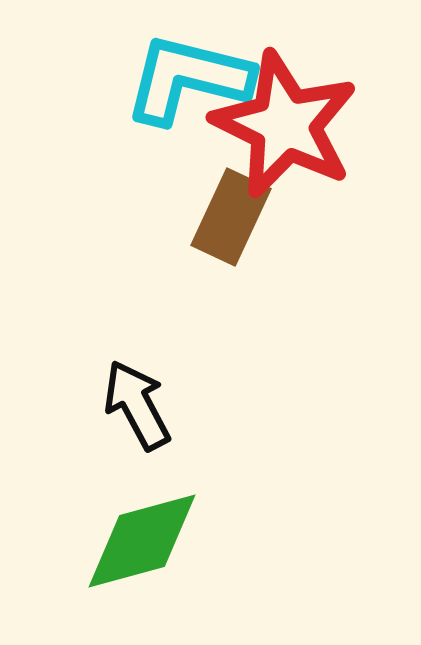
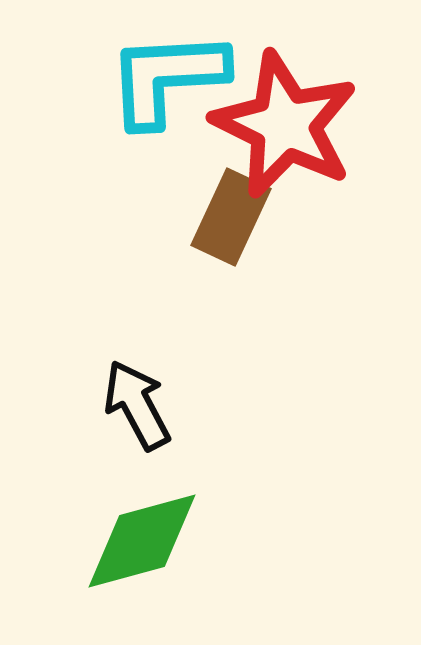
cyan L-shape: moved 21 px left, 1 px up; rotated 17 degrees counterclockwise
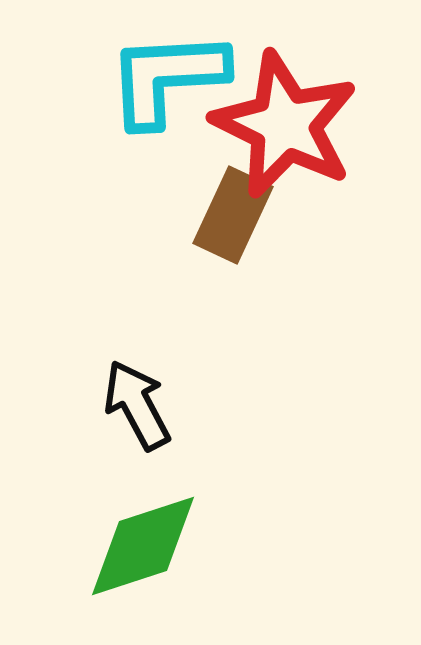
brown rectangle: moved 2 px right, 2 px up
green diamond: moved 1 px right, 5 px down; rotated 3 degrees counterclockwise
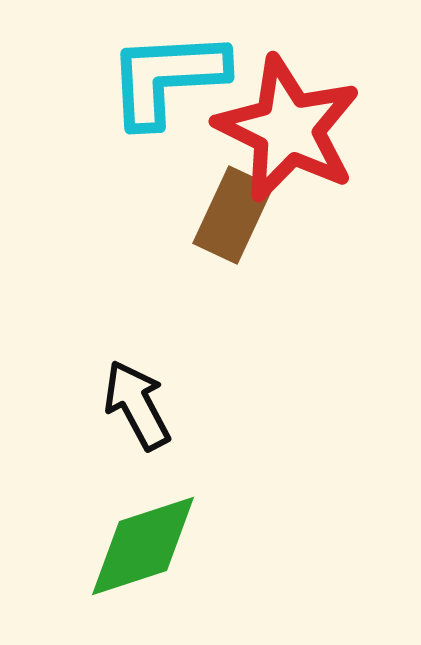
red star: moved 3 px right, 4 px down
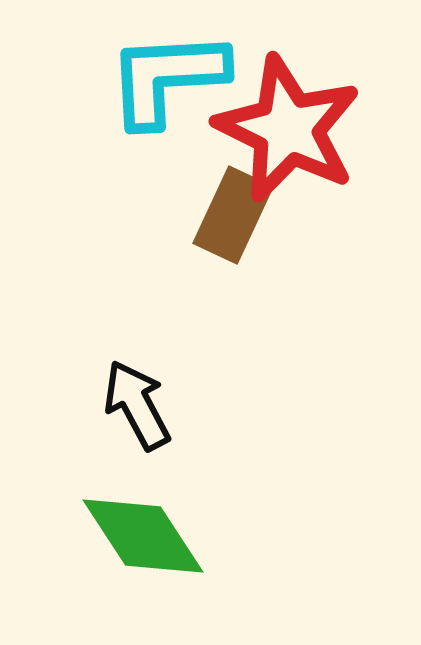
green diamond: moved 10 px up; rotated 75 degrees clockwise
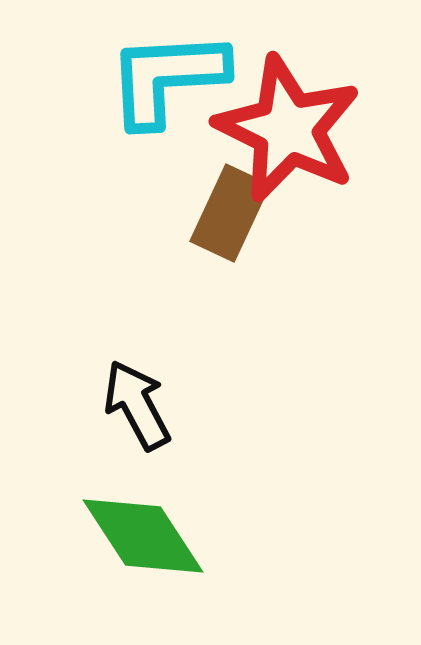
brown rectangle: moved 3 px left, 2 px up
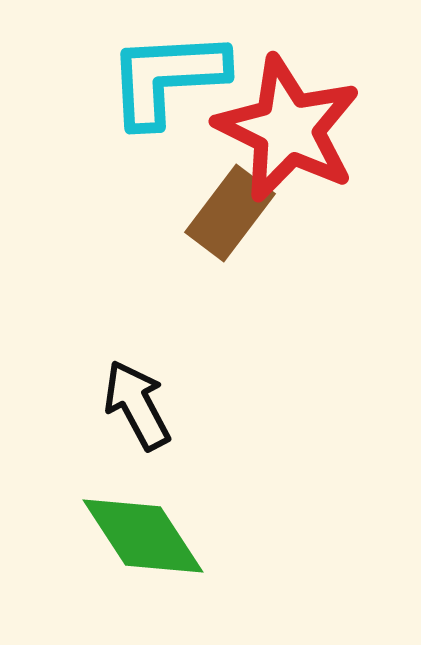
brown rectangle: rotated 12 degrees clockwise
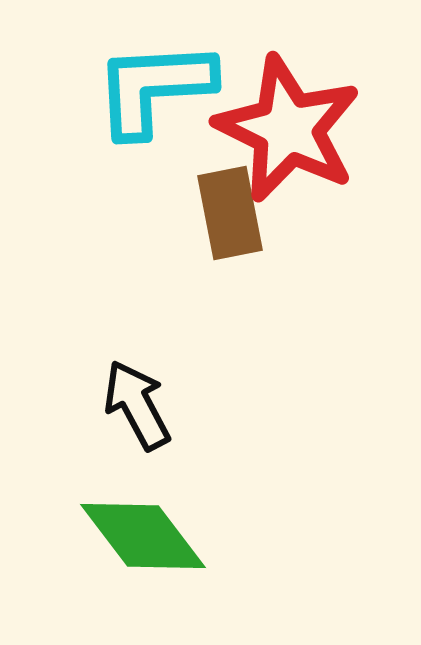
cyan L-shape: moved 13 px left, 10 px down
brown rectangle: rotated 48 degrees counterclockwise
green diamond: rotated 4 degrees counterclockwise
